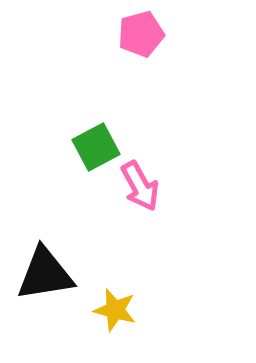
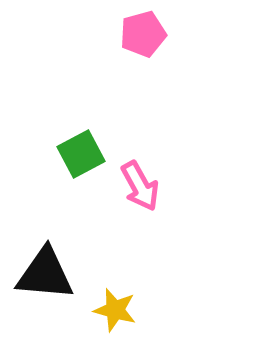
pink pentagon: moved 2 px right
green square: moved 15 px left, 7 px down
black triangle: rotated 14 degrees clockwise
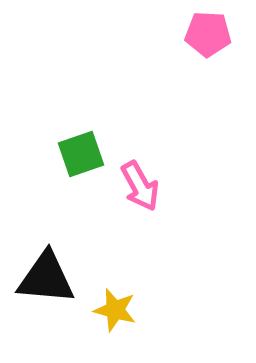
pink pentagon: moved 65 px right; rotated 18 degrees clockwise
green square: rotated 9 degrees clockwise
black triangle: moved 1 px right, 4 px down
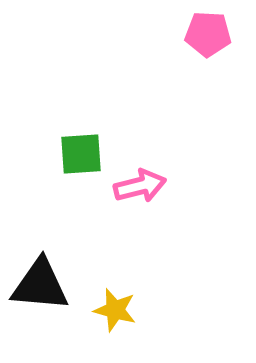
green square: rotated 15 degrees clockwise
pink arrow: rotated 75 degrees counterclockwise
black triangle: moved 6 px left, 7 px down
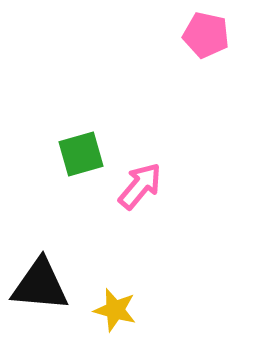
pink pentagon: moved 2 px left, 1 px down; rotated 9 degrees clockwise
green square: rotated 12 degrees counterclockwise
pink arrow: rotated 36 degrees counterclockwise
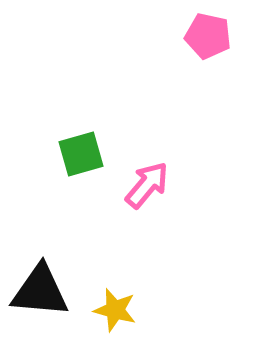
pink pentagon: moved 2 px right, 1 px down
pink arrow: moved 7 px right, 1 px up
black triangle: moved 6 px down
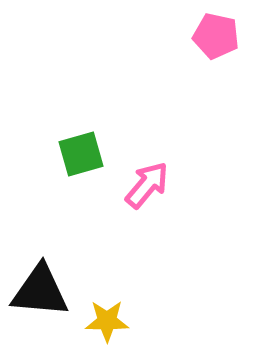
pink pentagon: moved 8 px right
yellow star: moved 8 px left, 11 px down; rotated 15 degrees counterclockwise
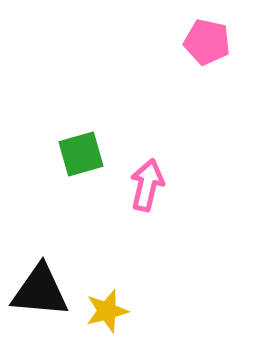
pink pentagon: moved 9 px left, 6 px down
pink arrow: rotated 27 degrees counterclockwise
yellow star: moved 10 px up; rotated 15 degrees counterclockwise
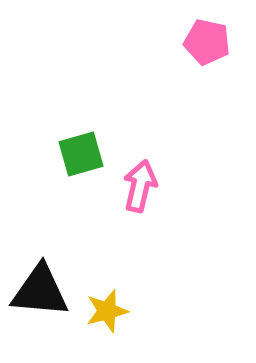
pink arrow: moved 7 px left, 1 px down
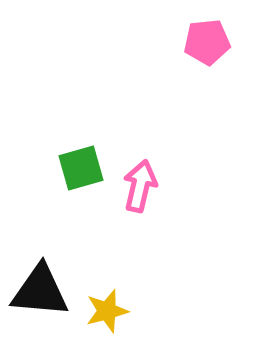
pink pentagon: rotated 18 degrees counterclockwise
green square: moved 14 px down
